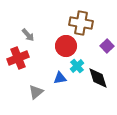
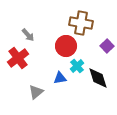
red cross: rotated 15 degrees counterclockwise
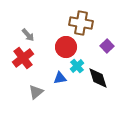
red circle: moved 1 px down
red cross: moved 5 px right
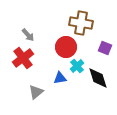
purple square: moved 2 px left, 2 px down; rotated 24 degrees counterclockwise
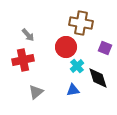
red cross: moved 2 px down; rotated 25 degrees clockwise
blue triangle: moved 13 px right, 12 px down
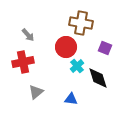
red cross: moved 2 px down
blue triangle: moved 2 px left, 9 px down; rotated 16 degrees clockwise
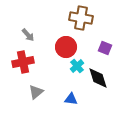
brown cross: moved 5 px up
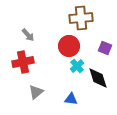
brown cross: rotated 15 degrees counterclockwise
red circle: moved 3 px right, 1 px up
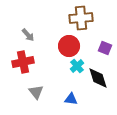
gray triangle: rotated 28 degrees counterclockwise
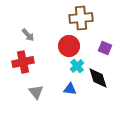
blue triangle: moved 1 px left, 10 px up
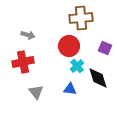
gray arrow: rotated 32 degrees counterclockwise
